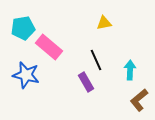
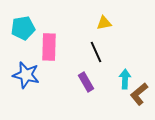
pink rectangle: rotated 52 degrees clockwise
black line: moved 8 px up
cyan arrow: moved 5 px left, 9 px down
brown L-shape: moved 6 px up
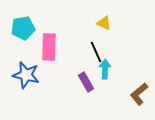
yellow triangle: rotated 35 degrees clockwise
cyan arrow: moved 20 px left, 10 px up
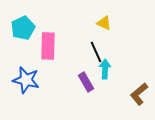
cyan pentagon: rotated 15 degrees counterclockwise
pink rectangle: moved 1 px left, 1 px up
blue star: moved 5 px down
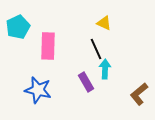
cyan pentagon: moved 5 px left, 1 px up
black line: moved 3 px up
blue star: moved 12 px right, 10 px down
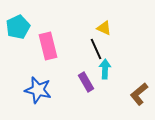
yellow triangle: moved 5 px down
pink rectangle: rotated 16 degrees counterclockwise
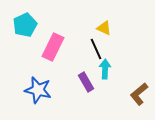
cyan pentagon: moved 7 px right, 2 px up
pink rectangle: moved 5 px right, 1 px down; rotated 40 degrees clockwise
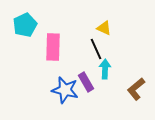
pink rectangle: rotated 24 degrees counterclockwise
blue star: moved 27 px right
brown L-shape: moved 3 px left, 5 px up
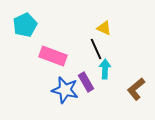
pink rectangle: moved 9 px down; rotated 72 degrees counterclockwise
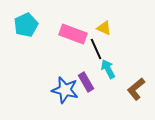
cyan pentagon: moved 1 px right
pink rectangle: moved 20 px right, 22 px up
cyan arrow: moved 3 px right; rotated 30 degrees counterclockwise
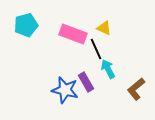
cyan pentagon: rotated 10 degrees clockwise
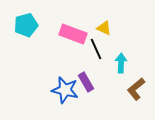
cyan arrow: moved 13 px right, 6 px up; rotated 30 degrees clockwise
